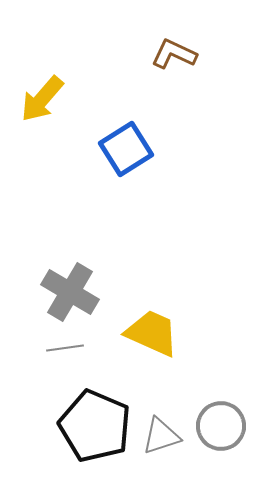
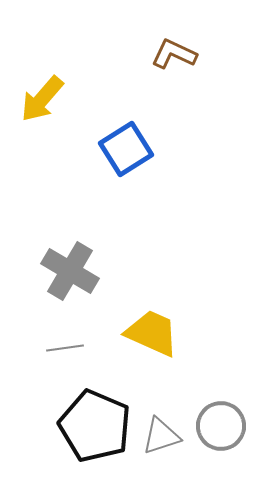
gray cross: moved 21 px up
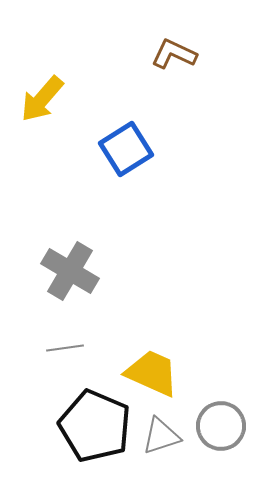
yellow trapezoid: moved 40 px down
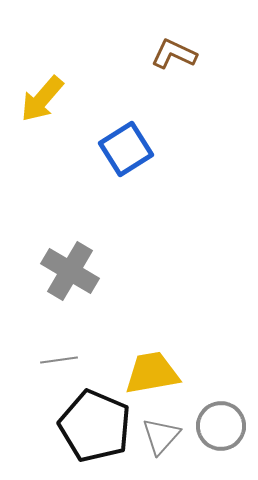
gray line: moved 6 px left, 12 px down
yellow trapezoid: rotated 34 degrees counterclockwise
gray triangle: rotated 30 degrees counterclockwise
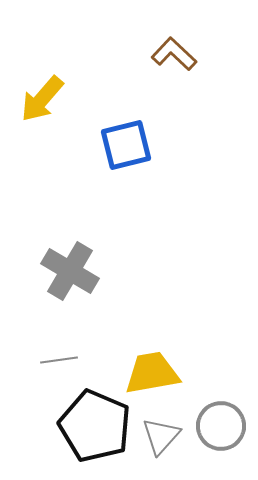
brown L-shape: rotated 18 degrees clockwise
blue square: moved 4 px up; rotated 18 degrees clockwise
